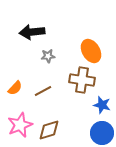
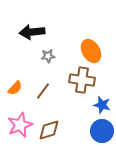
brown line: rotated 24 degrees counterclockwise
blue circle: moved 2 px up
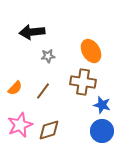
brown cross: moved 1 px right, 2 px down
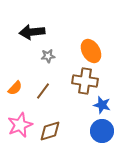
brown cross: moved 2 px right, 1 px up
brown diamond: moved 1 px right, 1 px down
